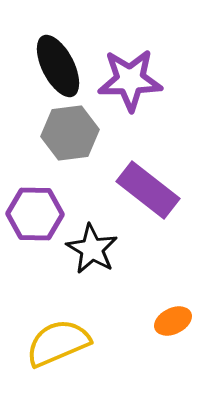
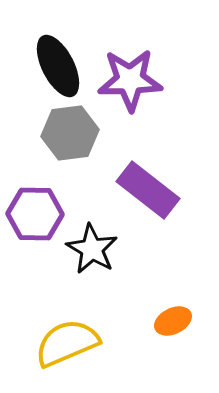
yellow semicircle: moved 9 px right
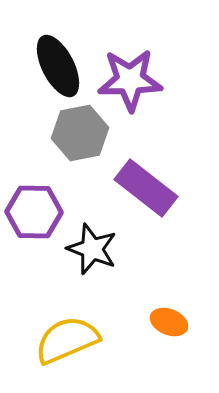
gray hexagon: moved 10 px right; rotated 4 degrees counterclockwise
purple rectangle: moved 2 px left, 2 px up
purple hexagon: moved 1 px left, 2 px up
black star: rotated 9 degrees counterclockwise
orange ellipse: moved 4 px left, 1 px down; rotated 48 degrees clockwise
yellow semicircle: moved 3 px up
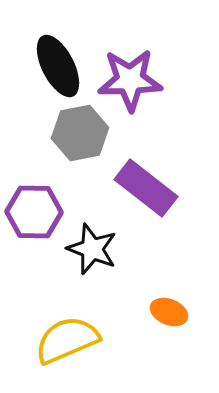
orange ellipse: moved 10 px up
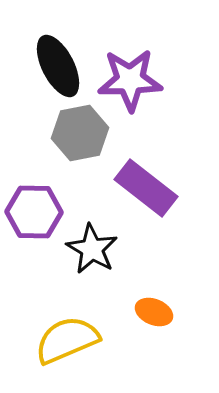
black star: rotated 9 degrees clockwise
orange ellipse: moved 15 px left
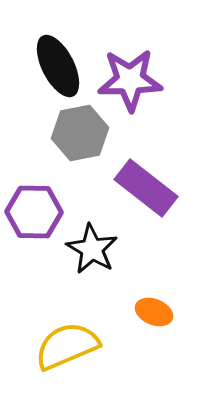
yellow semicircle: moved 6 px down
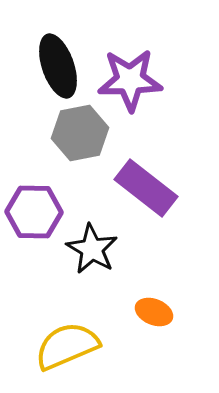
black ellipse: rotated 8 degrees clockwise
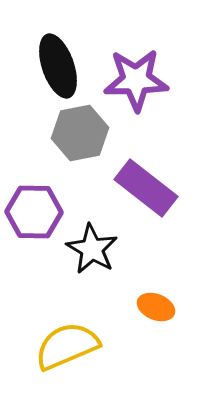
purple star: moved 6 px right
orange ellipse: moved 2 px right, 5 px up
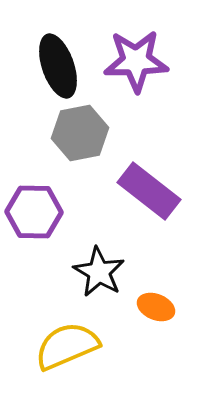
purple star: moved 19 px up
purple rectangle: moved 3 px right, 3 px down
black star: moved 7 px right, 23 px down
